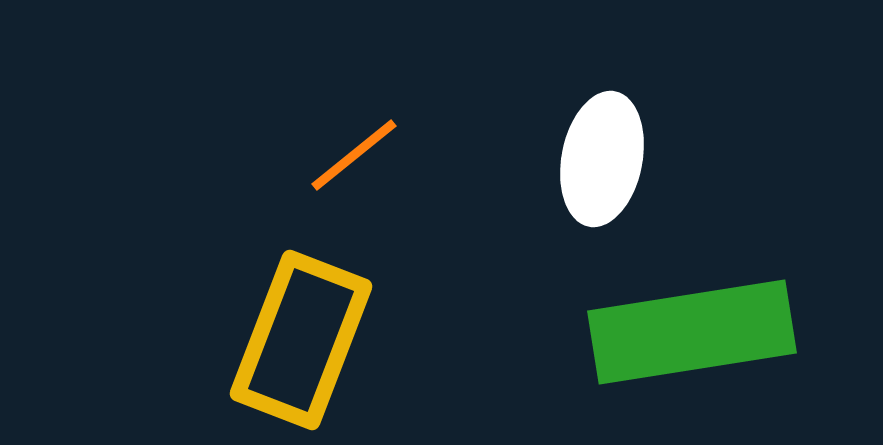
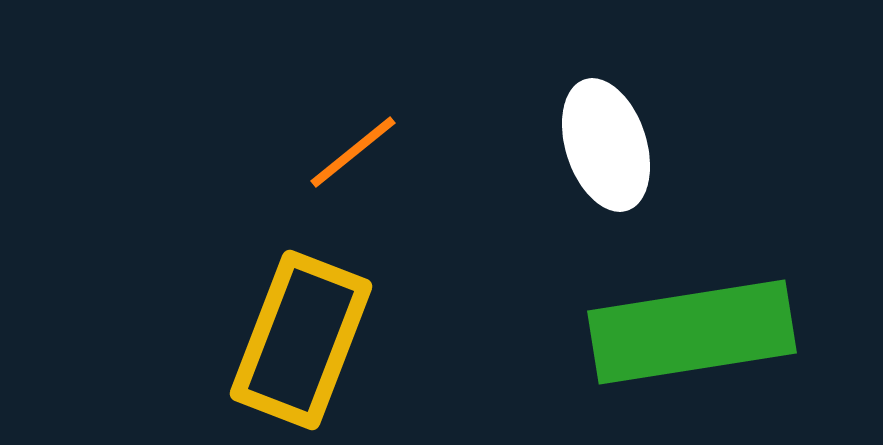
orange line: moved 1 px left, 3 px up
white ellipse: moved 4 px right, 14 px up; rotated 29 degrees counterclockwise
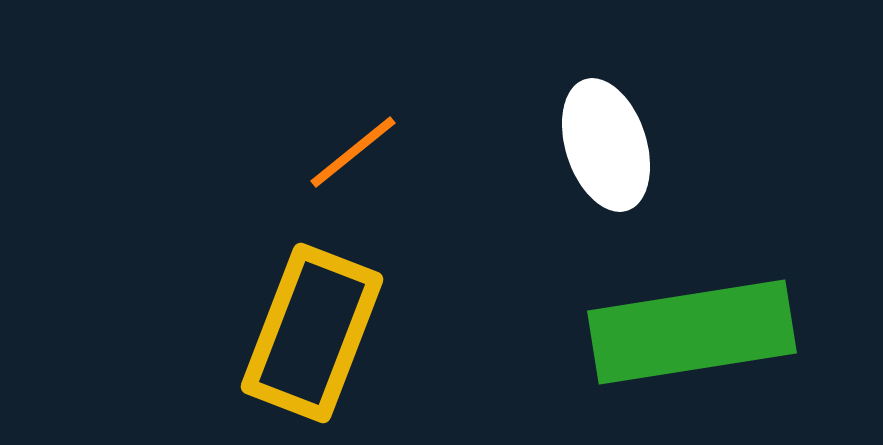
yellow rectangle: moved 11 px right, 7 px up
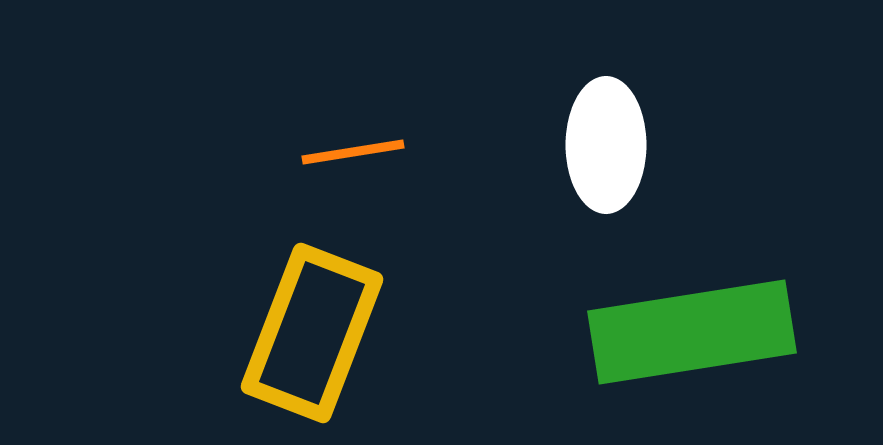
white ellipse: rotated 18 degrees clockwise
orange line: rotated 30 degrees clockwise
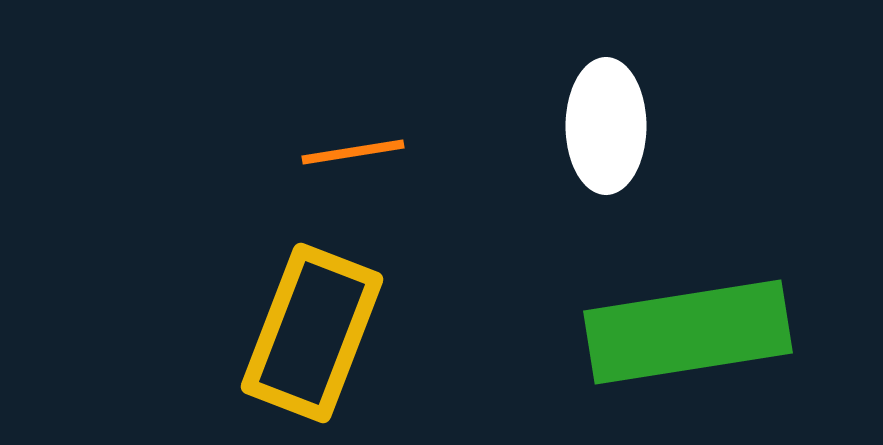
white ellipse: moved 19 px up
green rectangle: moved 4 px left
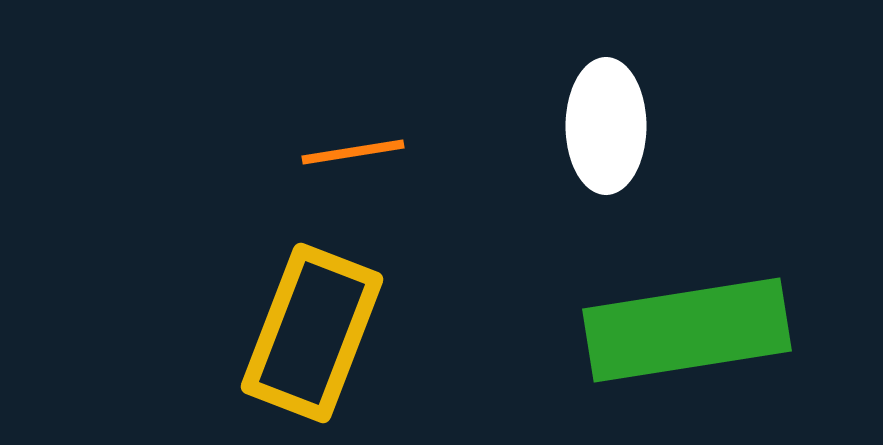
green rectangle: moved 1 px left, 2 px up
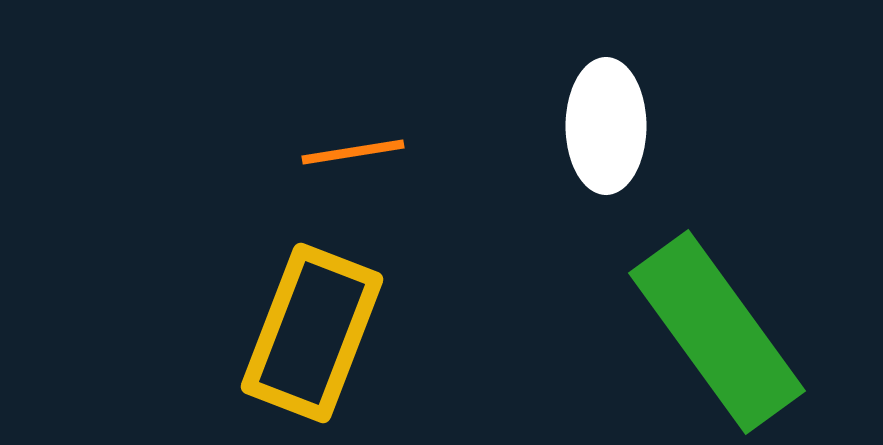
green rectangle: moved 30 px right, 2 px down; rotated 63 degrees clockwise
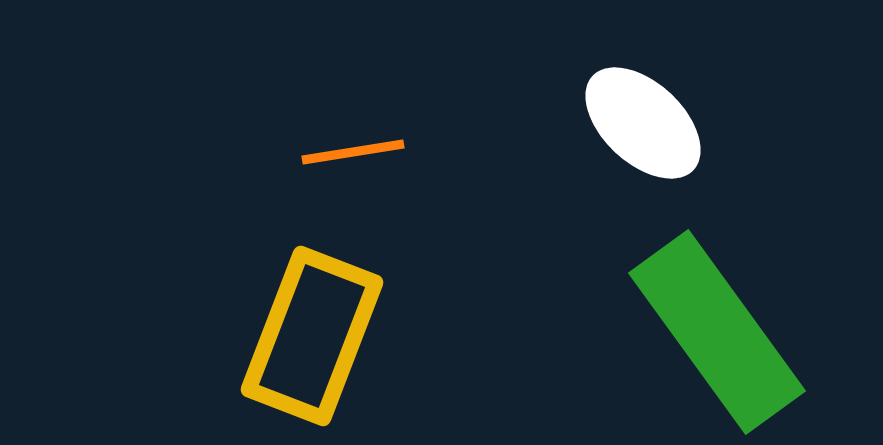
white ellipse: moved 37 px right, 3 px up; rotated 47 degrees counterclockwise
yellow rectangle: moved 3 px down
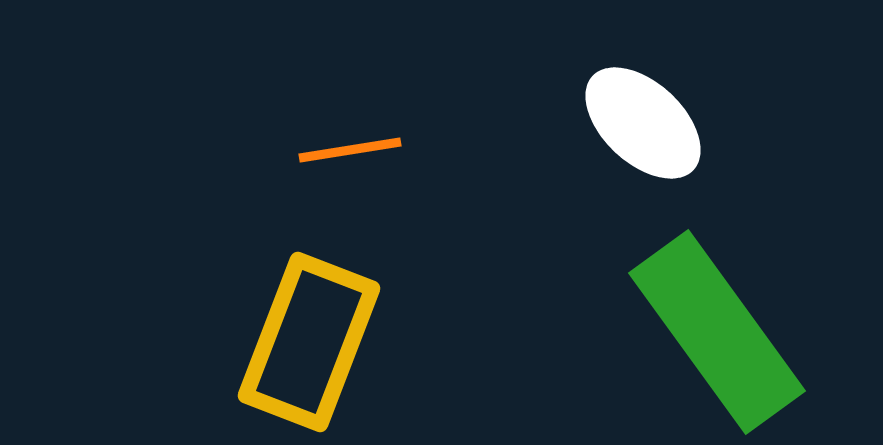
orange line: moved 3 px left, 2 px up
yellow rectangle: moved 3 px left, 6 px down
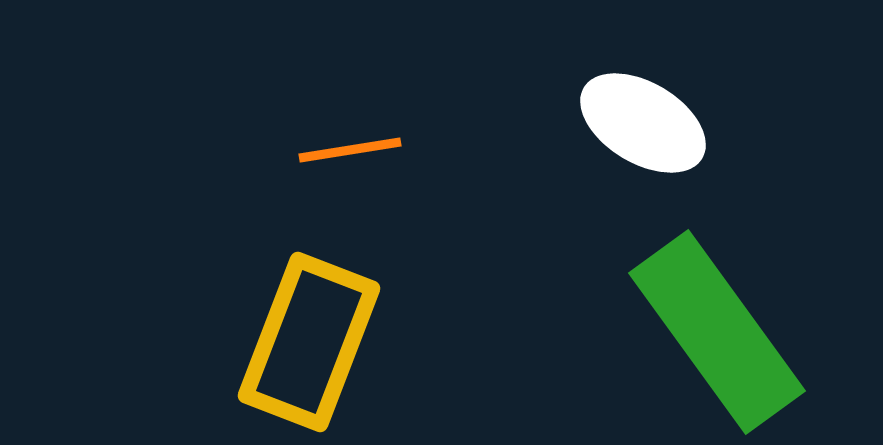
white ellipse: rotated 12 degrees counterclockwise
